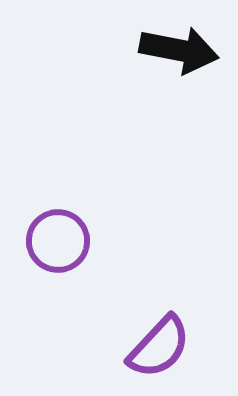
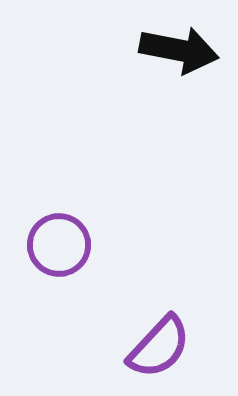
purple circle: moved 1 px right, 4 px down
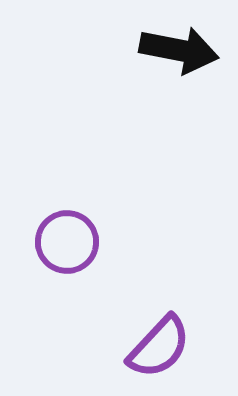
purple circle: moved 8 px right, 3 px up
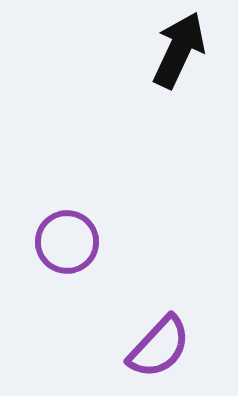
black arrow: rotated 76 degrees counterclockwise
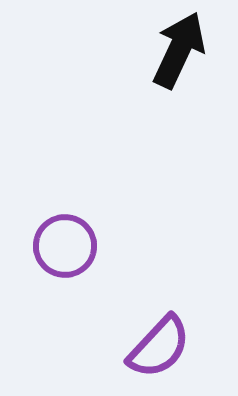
purple circle: moved 2 px left, 4 px down
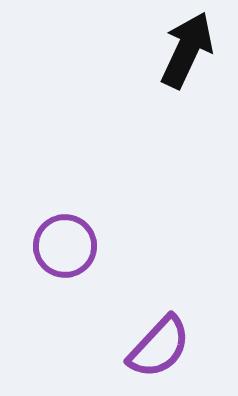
black arrow: moved 8 px right
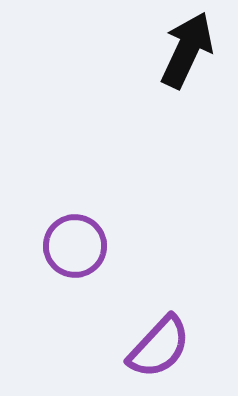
purple circle: moved 10 px right
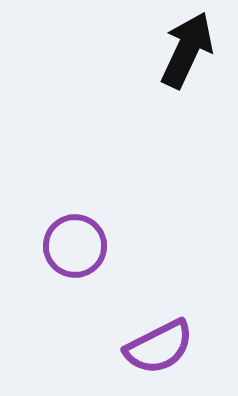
purple semicircle: rotated 20 degrees clockwise
